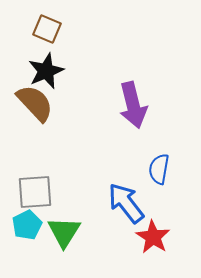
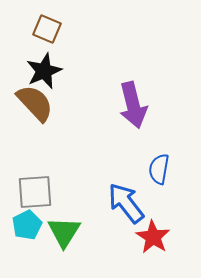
black star: moved 2 px left
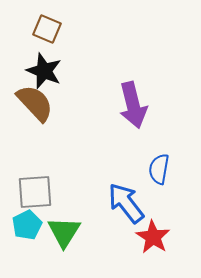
black star: rotated 27 degrees counterclockwise
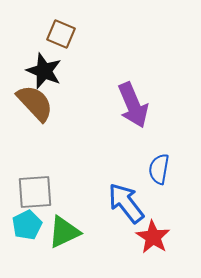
brown square: moved 14 px right, 5 px down
purple arrow: rotated 9 degrees counterclockwise
green triangle: rotated 33 degrees clockwise
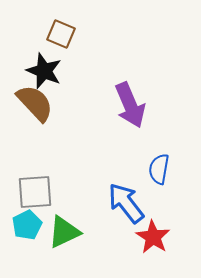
purple arrow: moved 3 px left
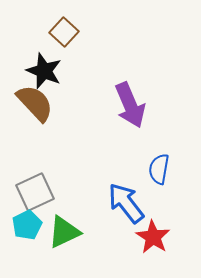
brown square: moved 3 px right, 2 px up; rotated 20 degrees clockwise
gray square: rotated 21 degrees counterclockwise
